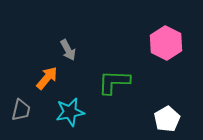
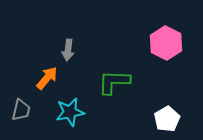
gray arrow: rotated 35 degrees clockwise
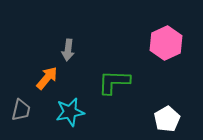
pink hexagon: rotated 8 degrees clockwise
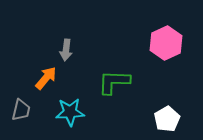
gray arrow: moved 2 px left
orange arrow: moved 1 px left
cyan star: rotated 8 degrees clockwise
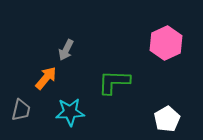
gray arrow: rotated 20 degrees clockwise
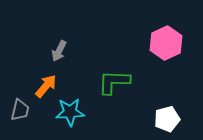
gray arrow: moved 7 px left, 1 px down
orange arrow: moved 8 px down
gray trapezoid: moved 1 px left
white pentagon: rotated 15 degrees clockwise
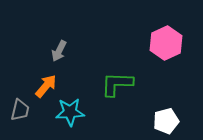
green L-shape: moved 3 px right, 2 px down
white pentagon: moved 1 px left, 2 px down
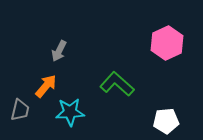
pink hexagon: moved 1 px right
green L-shape: rotated 40 degrees clockwise
white pentagon: rotated 10 degrees clockwise
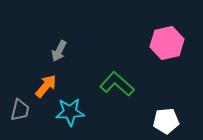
pink hexagon: rotated 12 degrees clockwise
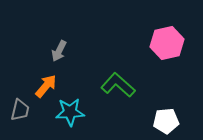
green L-shape: moved 1 px right, 1 px down
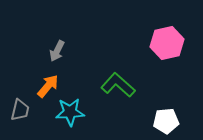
gray arrow: moved 2 px left
orange arrow: moved 2 px right
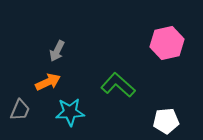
orange arrow: moved 4 px up; rotated 25 degrees clockwise
gray trapezoid: rotated 10 degrees clockwise
